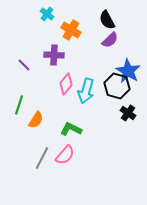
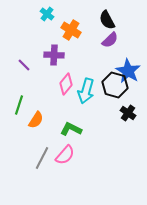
black hexagon: moved 2 px left, 1 px up
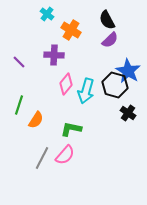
purple line: moved 5 px left, 3 px up
green L-shape: rotated 15 degrees counterclockwise
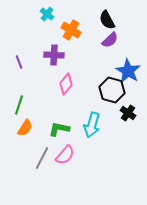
purple line: rotated 24 degrees clockwise
black hexagon: moved 3 px left, 5 px down
cyan arrow: moved 6 px right, 34 px down
orange semicircle: moved 11 px left, 8 px down
green L-shape: moved 12 px left
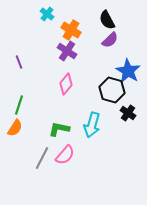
purple cross: moved 13 px right, 4 px up; rotated 30 degrees clockwise
orange semicircle: moved 10 px left
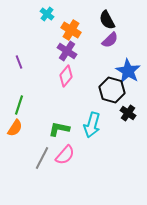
pink diamond: moved 8 px up
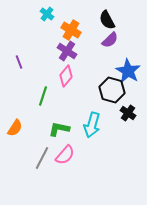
green line: moved 24 px right, 9 px up
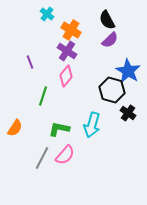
purple line: moved 11 px right
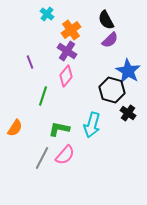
black semicircle: moved 1 px left
orange cross: rotated 24 degrees clockwise
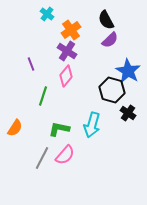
purple line: moved 1 px right, 2 px down
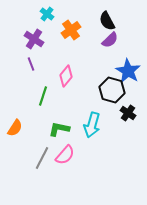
black semicircle: moved 1 px right, 1 px down
purple cross: moved 33 px left, 12 px up
